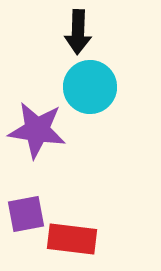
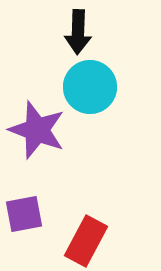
purple star: rotated 12 degrees clockwise
purple square: moved 2 px left
red rectangle: moved 14 px right, 2 px down; rotated 69 degrees counterclockwise
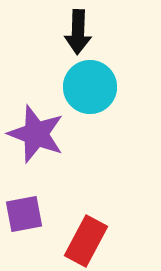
purple star: moved 1 px left, 4 px down
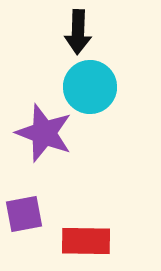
purple star: moved 8 px right, 1 px up
red rectangle: rotated 63 degrees clockwise
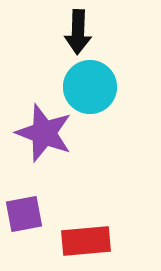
red rectangle: rotated 6 degrees counterclockwise
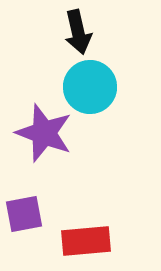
black arrow: rotated 15 degrees counterclockwise
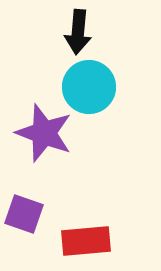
black arrow: rotated 18 degrees clockwise
cyan circle: moved 1 px left
purple square: rotated 30 degrees clockwise
